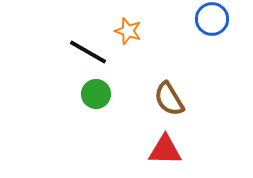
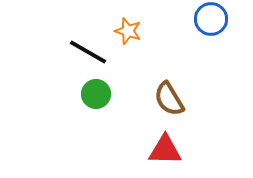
blue circle: moved 1 px left
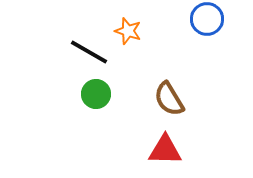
blue circle: moved 4 px left
black line: moved 1 px right
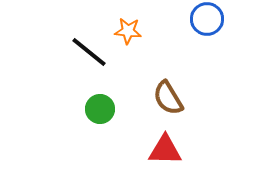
orange star: rotated 12 degrees counterclockwise
black line: rotated 9 degrees clockwise
green circle: moved 4 px right, 15 px down
brown semicircle: moved 1 px left, 1 px up
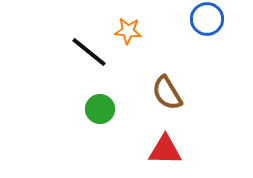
brown semicircle: moved 1 px left, 5 px up
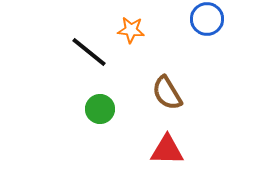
orange star: moved 3 px right, 1 px up
red triangle: moved 2 px right
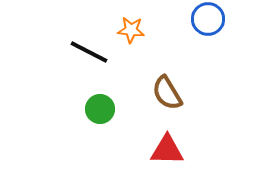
blue circle: moved 1 px right
black line: rotated 12 degrees counterclockwise
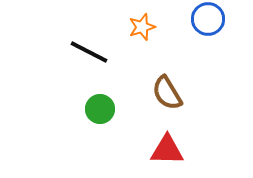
orange star: moved 11 px right, 3 px up; rotated 24 degrees counterclockwise
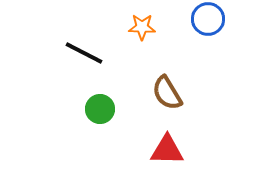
orange star: rotated 20 degrees clockwise
black line: moved 5 px left, 1 px down
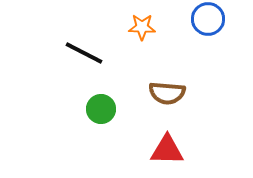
brown semicircle: rotated 54 degrees counterclockwise
green circle: moved 1 px right
